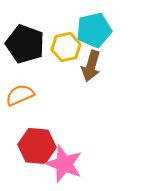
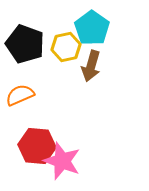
cyan pentagon: moved 2 px left, 2 px up; rotated 24 degrees counterclockwise
pink star: moved 2 px left, 3 px up
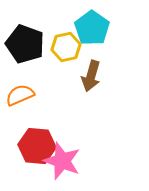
brown arrow: moved 10 px down
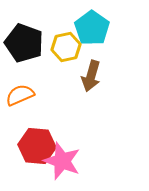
black pentagon: moved 1 px left, 1 px up
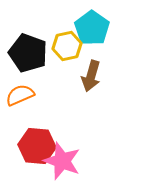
black pentagon: moved 4 px right, 10 px down
yellow hexagon: moved 1 px right, 1 px up
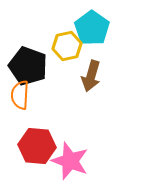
black pentagon: moved 13 px down
orange semicircle: rotated 64 degrees counterclockwise
pink star: moved 8 px right
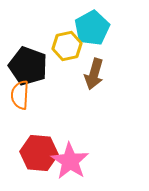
cyan pentagon: rotated 8 degrees clockwise
brown arrow: moved 3 px right, 2 px up
red hexagon: moved 2 px right, 7 px down
pink star: rotated 12 degrees clockwise
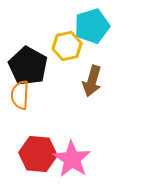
cyan pentagon: moved 2 px up; rotated 12 degrees clockwise
black pentagon: rotated 9 degrees clockwise
brown arrow: moved 2 px left, 7 px down
red hexagon: moved 1 px left, 1 px down
pink star: moved 2 px right, 2 px up
